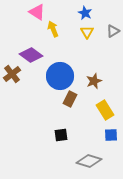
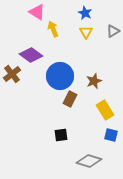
yellow triangle: moved 1 px left
blue square: rotated 16 degrees clockwise
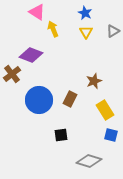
purple diamond: rotated 15 degrees counterclockwise
blue circle: moved 21 px left, 24 px down
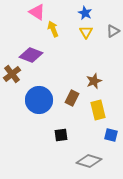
brown rectangle: moved 2 px right, 1 px up
yellow rectangle: moved 7 px left; rotated 18 degrees clockwise
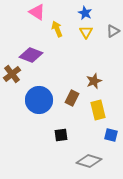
yellow arrow: moved 4 px right
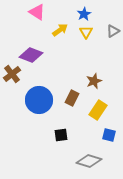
blue star: moved 1 px left, 1 px down; rotated 16 degrees clockwise
yellow arrow: moved 3 px right, 1 px down; rotated 77 degrees clockwise
yellow rectangle: rotated 48 degrees clockwise
blue square: moved 2 px left
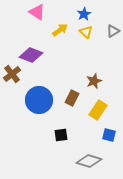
yellow triangle: rotated 16 degrees counterclockwise
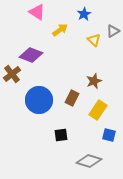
yellow triangle: moved 8 px right, 8 px down
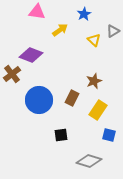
pink triangle: rotated 24 degrees counterclockwise
